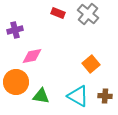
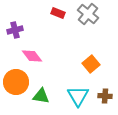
pink diamond: rotated 65 degrees clockwise
cyan triangle: rotated 30 degrees clockwise
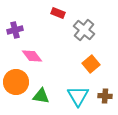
gray cross: moved 4 px left, 16 px down
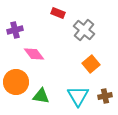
pink diamond: moved 2 px right, 2 px up
brown cross: rotated 16 degrees counterclockwise
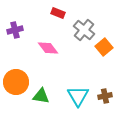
pink diamond: moved 14 px right, 6 px up
orange square: moved 13 px right, 17 px up
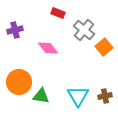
orange circle: moved 3 px right
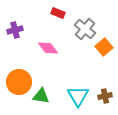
gray cross: moved 1 px right, 1 px up
